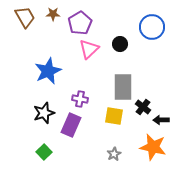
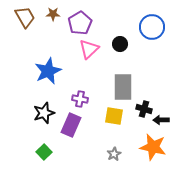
black cross: moved 1 px right, 2 px down; rotated 21 degrees counterclockwise
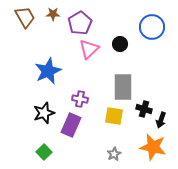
black arrow: rotated 70 degrees counterclockwise
